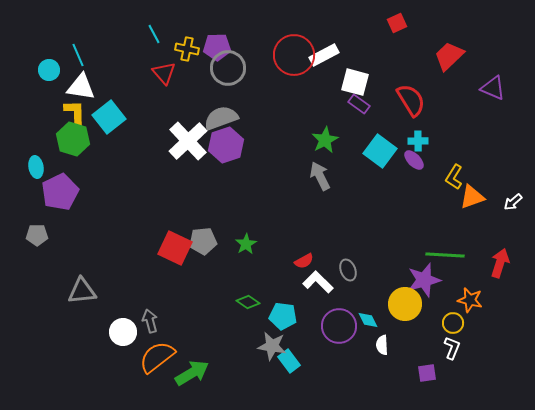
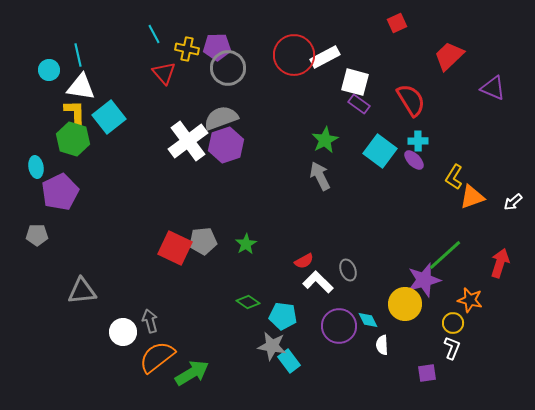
cyan line at (78, 55): rotated 10 degrees clockwise
white rectangle at (324, 55): moved 1 px right, 2 px down
white cross at (188, 141): rotated 6 degrees clockwise
green line at (445, 255): rotated 45 degrees counterclockwise
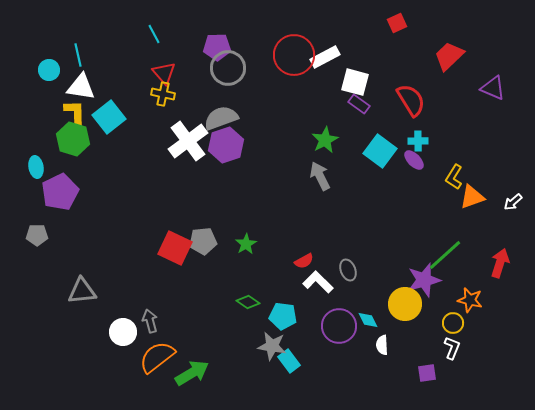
yellow cross at (187, 49): moved 24 px left, 45 px down
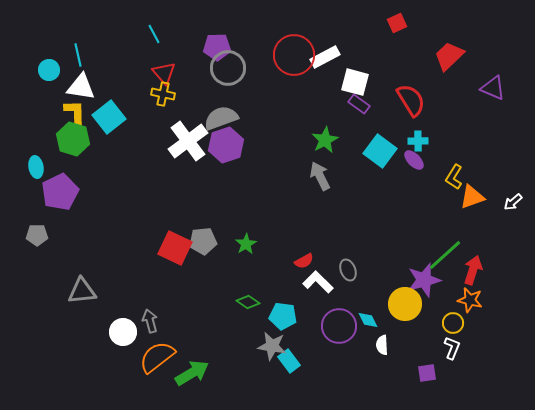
red arrow at (500, 263): moved 27 px left, 7 px down
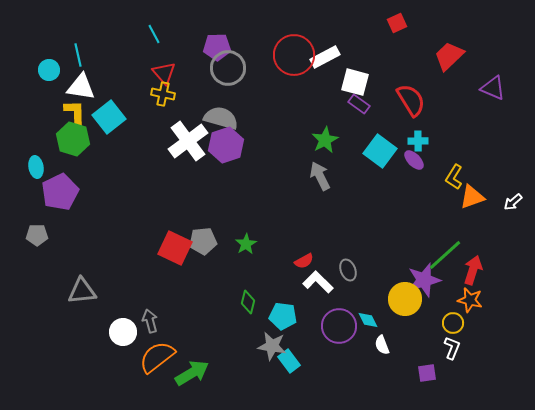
gray semicircle at (221, 118): rotated 36 degrees clockwise
green diamond at (248, 302): rotated 70 degrees clockwise
yellow circle at (405, 304): moved 5 px up
white semicircle at (382, 345): rotated 18 degrees counterclockwise
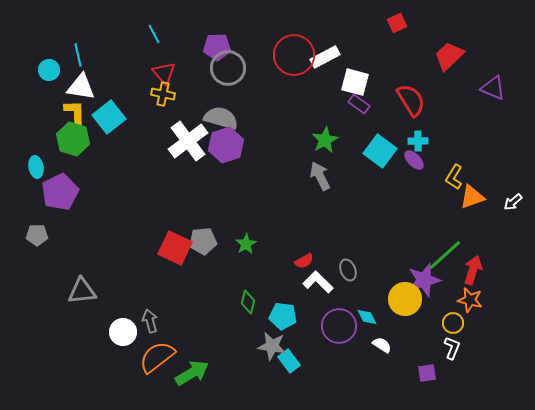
cyan diamond at (368, 320): moved 1 px left, 3 px up
white semicircle at (382, 345): rotated 144 degrees clockwise
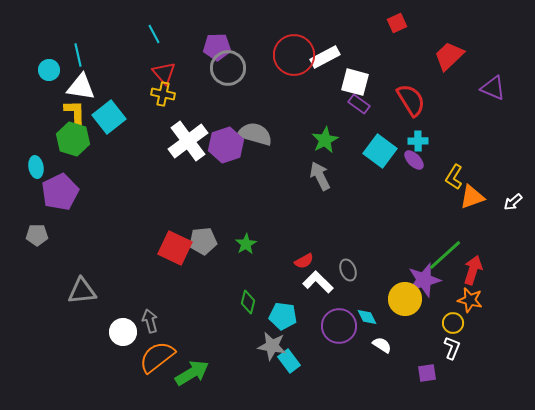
gray semicircle at (221, 118): moved 34 px right, 16 px down
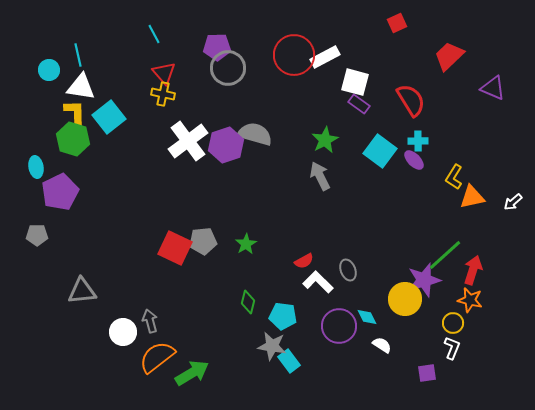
orange triangle at (472, 197): rotated 8 degrees clockwise
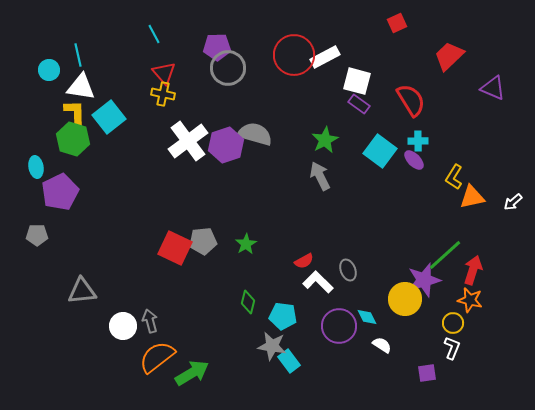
white square at (355, 82): moved 2 px right, 1 px up
white circle at (123, 332): moved 6 px up
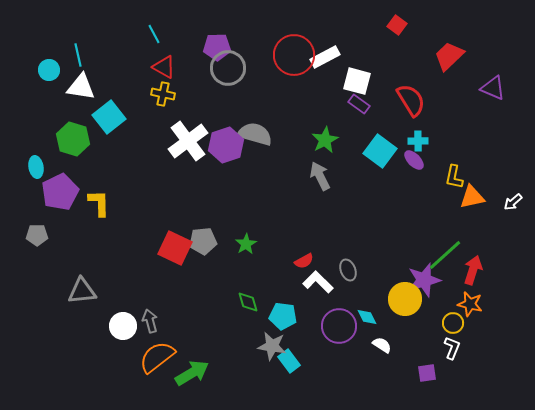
red square at (397, 23): moved 2 px down; rotated 30 degrees counterclockwise
red triangle at (164, 73): moved 6 px up; rotated 20 degrees counterclockwise
yellow L-shape at (75, 113): moved 24 px right, 90 px down
yellow L-shape at (454, 177): rotated 20 degrees counterclockwise
orange star at (470, 300): moved 4 px down
green diamond at (248, 302): rotated 30 degrees counterclockwise
